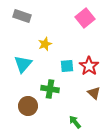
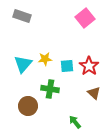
yellow star: moved 15 px down; rotated 16 degrees clockwise
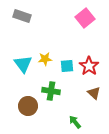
cyan triangle: rotated 18 degrees counterclockwise
green cross: moved 1 px right, 2 px down
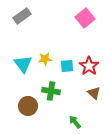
gray rectangle: rotated 54 degrees counterclockwise
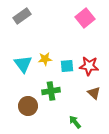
red star: rotated 30 degrees counterclockwise
green cross: rotated 18 degrees counterclockwise
